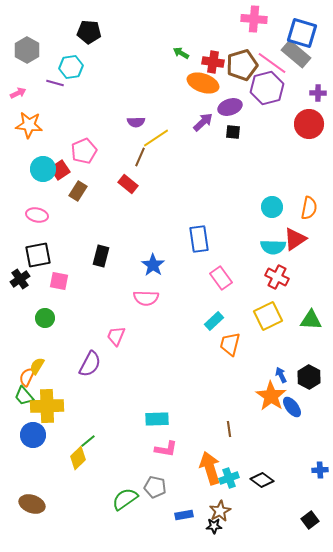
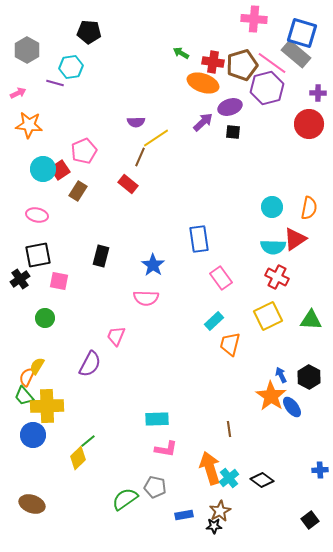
cyan cross at (229, 478): rotated 18 degrees counterclockwise
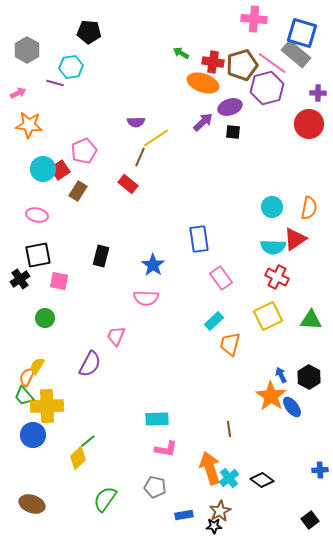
green semicircle at (125, 499): moved 20 px left; rotated 20 degrees counterclockwise
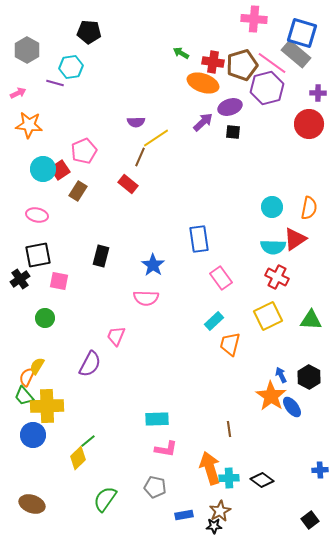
cyan cross at (229, 478): rotated 36 degrees clockwise
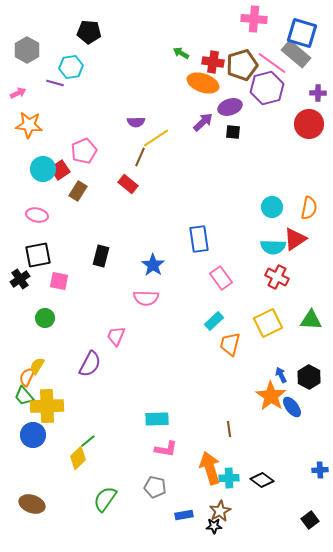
yellow square at (268, 316): moved 7 px down
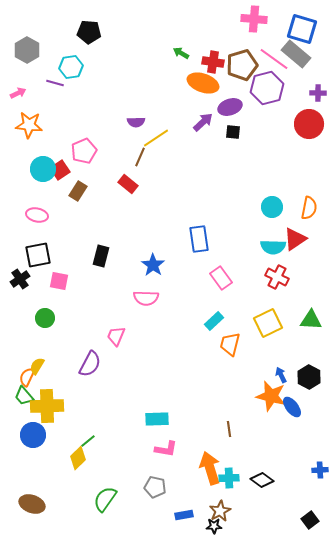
blue square at (302, 33): moved 4 px up
pink line at (272, 63): moved 2 px right, 4 px up
orange star at (271, 396): rotated 20 degrees counterclockwise
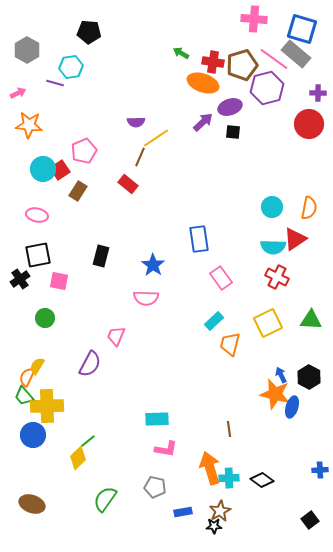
orange star at (271, 396): moved 4 px right, 2 px up
blue ellipse at (292, 407): rotated 55 degrees clockwise
blue rectangle at (184, 515): moved 1 px left, 3 px up
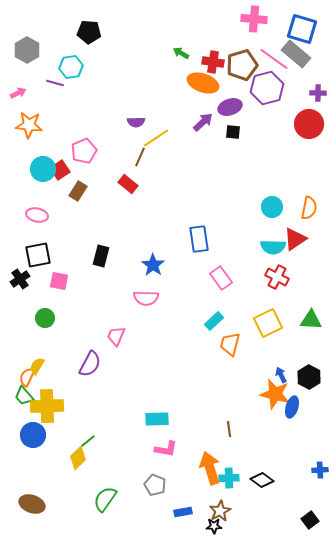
gray pentagon at (155, 487): moved 2 px up; rotated 10 degrees clockwise
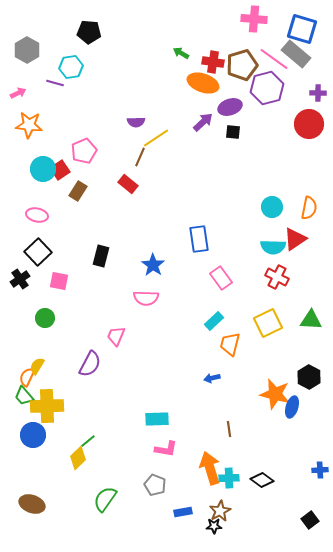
black square at (38, 255): moved 3 px up; rotated 32 degrees counterclockwise
blue arrow at (281, 375): moved 69 px left, 3 px down; rotated 77 degrees counterclockwise
